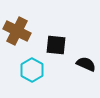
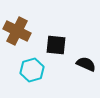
cyan hexagon: rotated 15 degrees clockwise
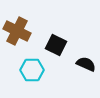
black square: rotated 20 degrees clockwise
cyan hexagon: rotated 15 degrees clockwise
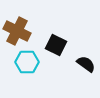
black semicircle: rotated 12 degrees clockwise
cyan hexagon: moved 5 px left, 8 px up
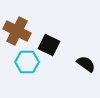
black square: moved 7 px left
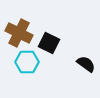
brown cross: moved 2 px right, 2 px down
black square: moved 2 px up
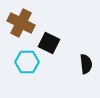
brown cross: moved 2 px right, 10 px up
black semicircle: rotated 48 degrees clockwise
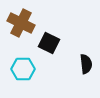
cyan hexagon: moved 4 px left, 7 px down
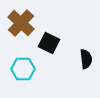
brown cross: rotated 16 degrees clockwise
black semicircle: moved 5 px up
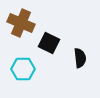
brown cross: rotated 20 degrees counterclockwise
black semicircle: moved 6 px left, 1 px up
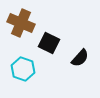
black semicircle: rotated 48 degrees clockwise
cyan hexagon: rotated 20 degrees clockwise
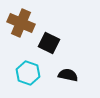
black semicircle: moved 12 px left, 17 px down; rotated 120 degrees counterclockwise
cyan hexagon: moved 5 px right, 4 px down
